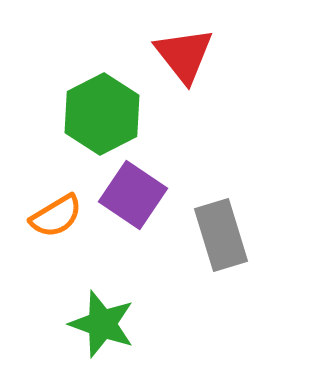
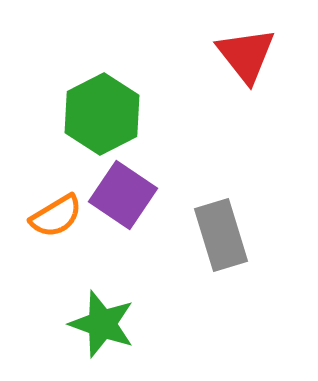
red triangle: moved 62 px right
purple square: moved 10 px left
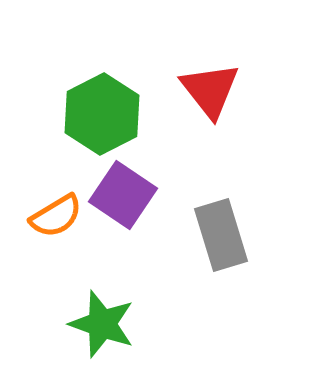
red triangle: moved 36 px left, 35 px down
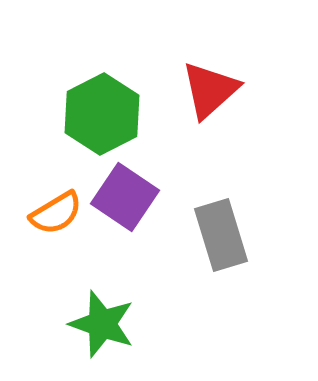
red triangle: rotated 26 degrees clockwise
purple square: moved 2 px right, 2 px down
orange semicircle: moved 3 px up
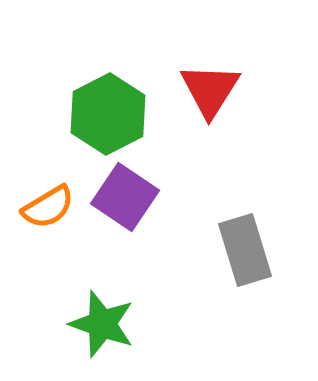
red triangle: rotated 16 degrees counterclockwise
green hexagon: moved 6 px right
orange semicircle: moved 8 px left, 6 px up
gray rectangle: moved 24 px right, 15 px down
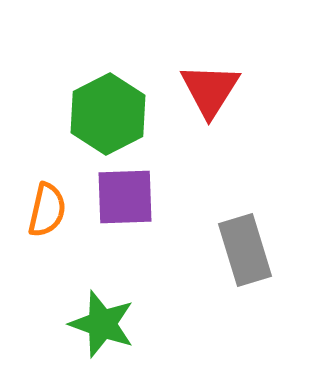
purple square: rotated 36 degrees counterclockwise
orange semicircle: moved 1 px left, 3 px down; rotated 46 degrees counterclockwise
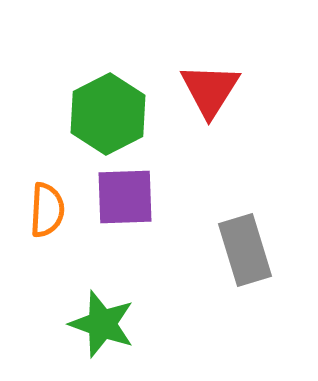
orange semicircle: rotated 10 degrees counterclockwise
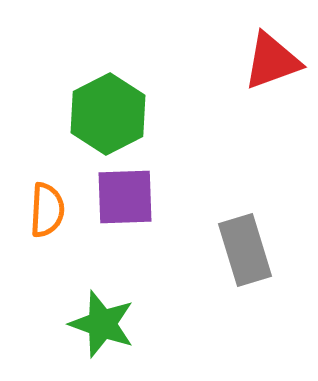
red triangle: moved 62 px right, 29 px up; rotated 38 degrees clockwise
